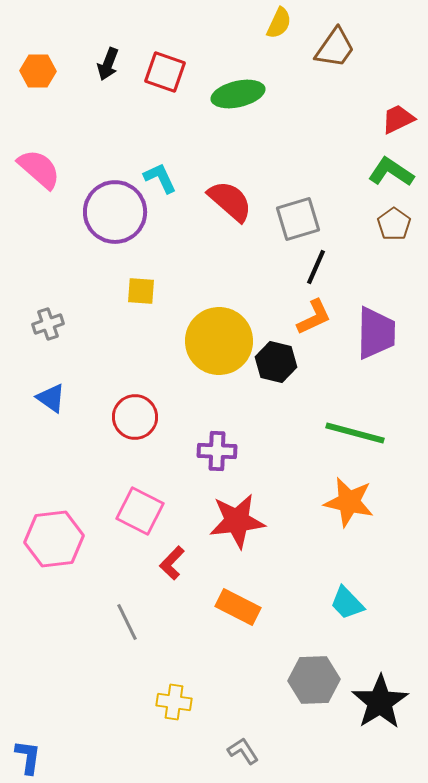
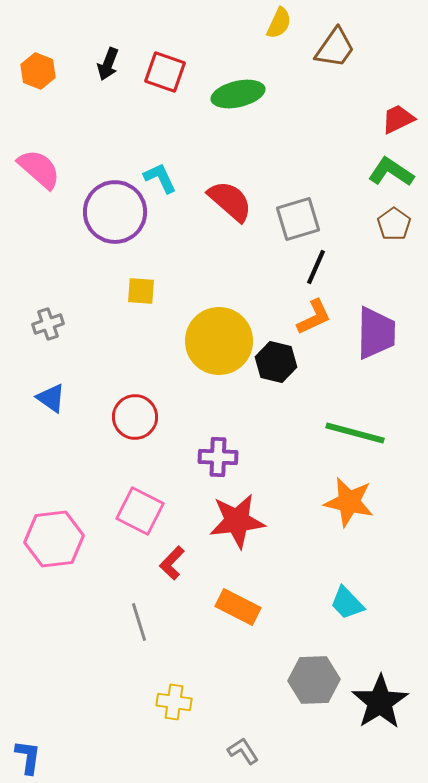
orange hexagon: rotated 20 degrees clockwise
purple cross: moved 1 px right, 6 px down
gray line: moved 12 px right; rotated 9 degrees clockwise
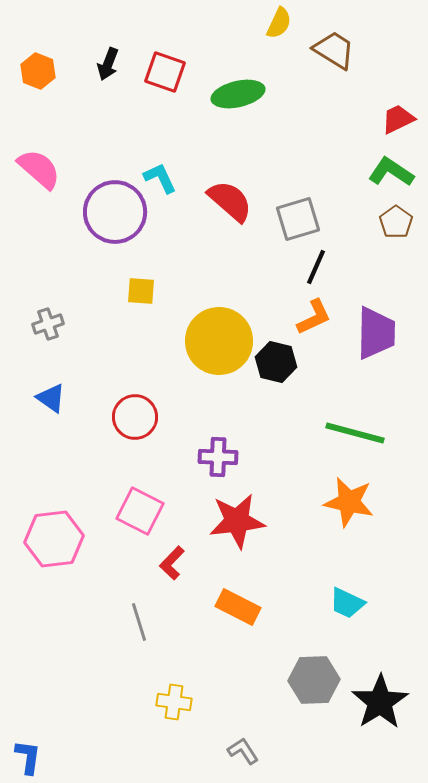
brown trapezoid: moved 1 px left, 2 px down; rotated 93 degrees counterclockwise
brown pentagon: moved 2 px right, 2 px up
cyan trapezoid: rotated 21 degrees counterclockwise
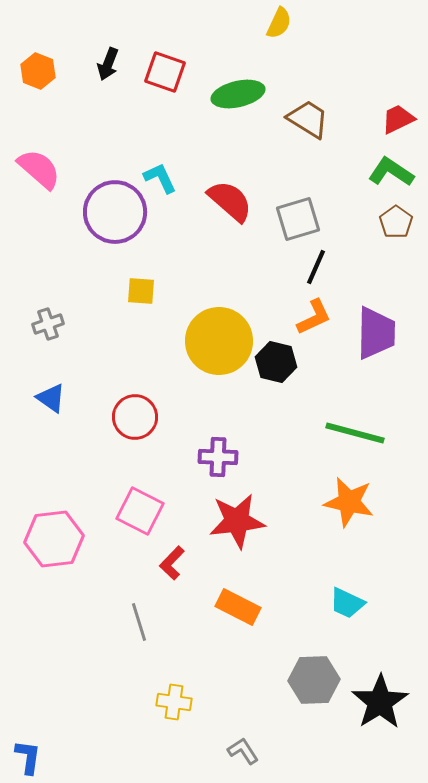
brown trapezoid: moved 26 px left, 69 px down
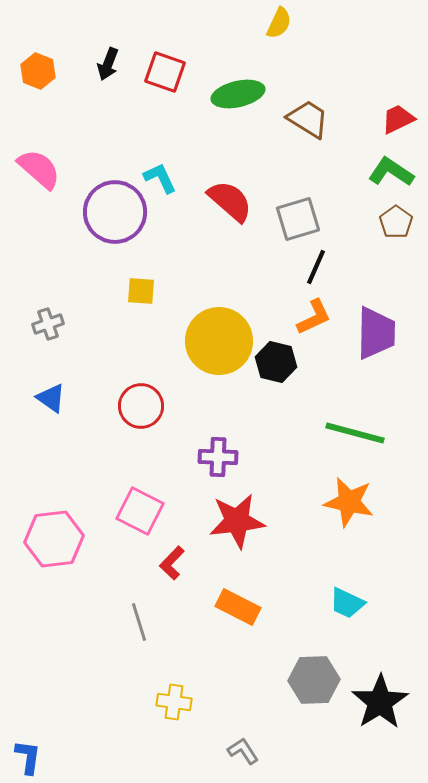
red circle: moved 6 px right, 11 px up
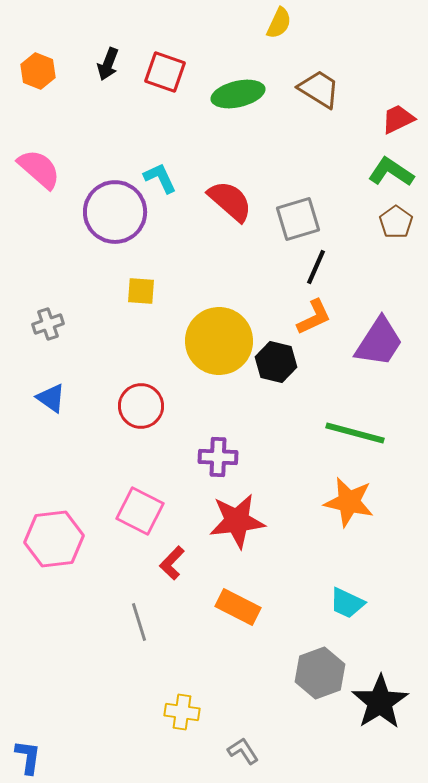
brown trapezoid: moved 11 px right, 30 px up
purple trapezoid: moved 3 px right, 9 px down; rotated 32 degrees clockwise
gray hexagon: moved 6 px right, 7 px up; rotated 18 degrees counterclockwise
yellow cross: moved 8 px right, 10 px down
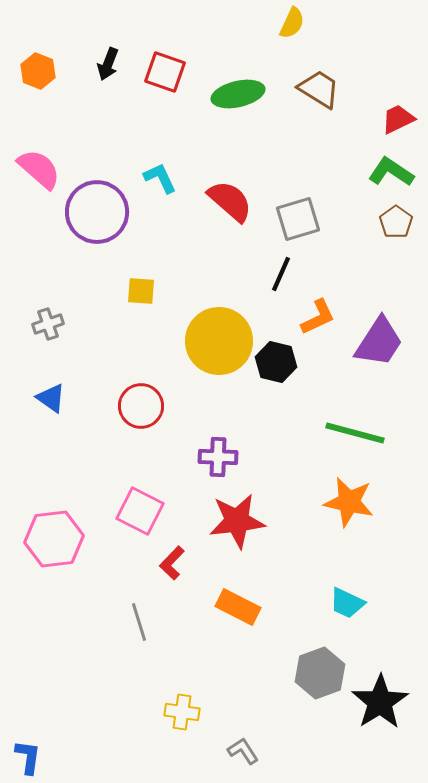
yellow semicircle: moved 13 px right
purple circle: moved 18 px left
black line: moved 35 px left, 7 px down
orange L-shape: moved 4 px right
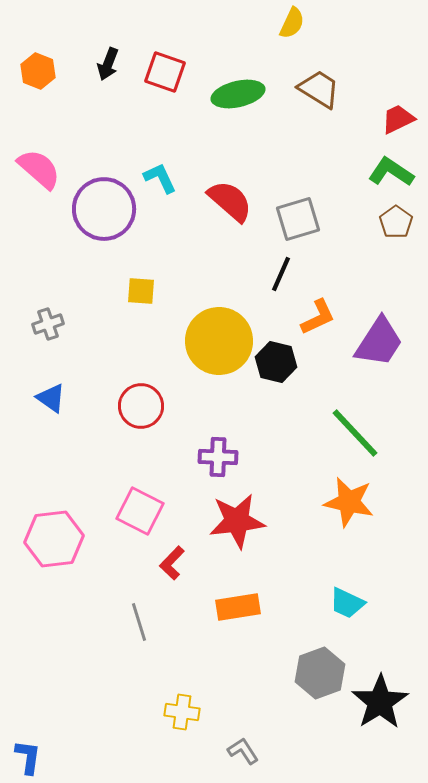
purple circle: moved 7 px right, 3 px up
green line: rotated 32 degrees clockwise
orange rectangle: rotated 36 degrees counterclockwise
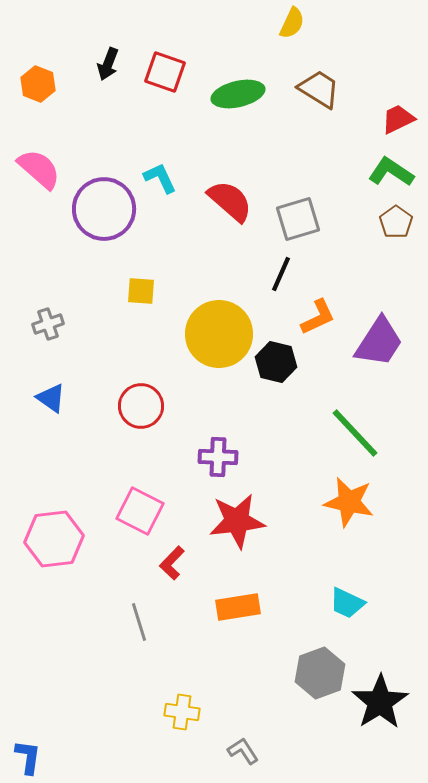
orange hexagon: moved 13 px down
yellow circle: moved 7 px up
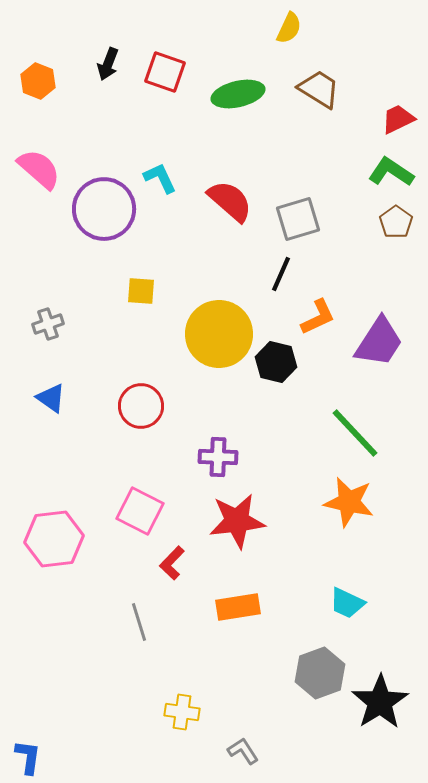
yellow semicircle: moved 3 px left, 5 px down
orange hexagon: moved 3 px up
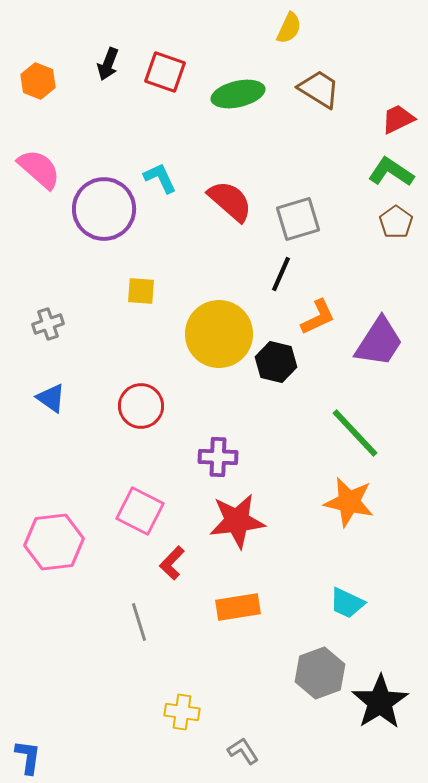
pink hexagon: moved 3 px down
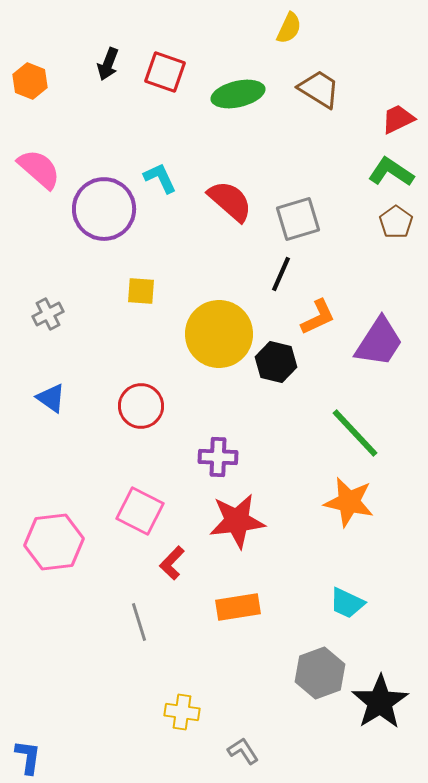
orange hexagon: moved 8 px left
gray cross: moved 10 px up; rotated 8 degrees counterclockwise
